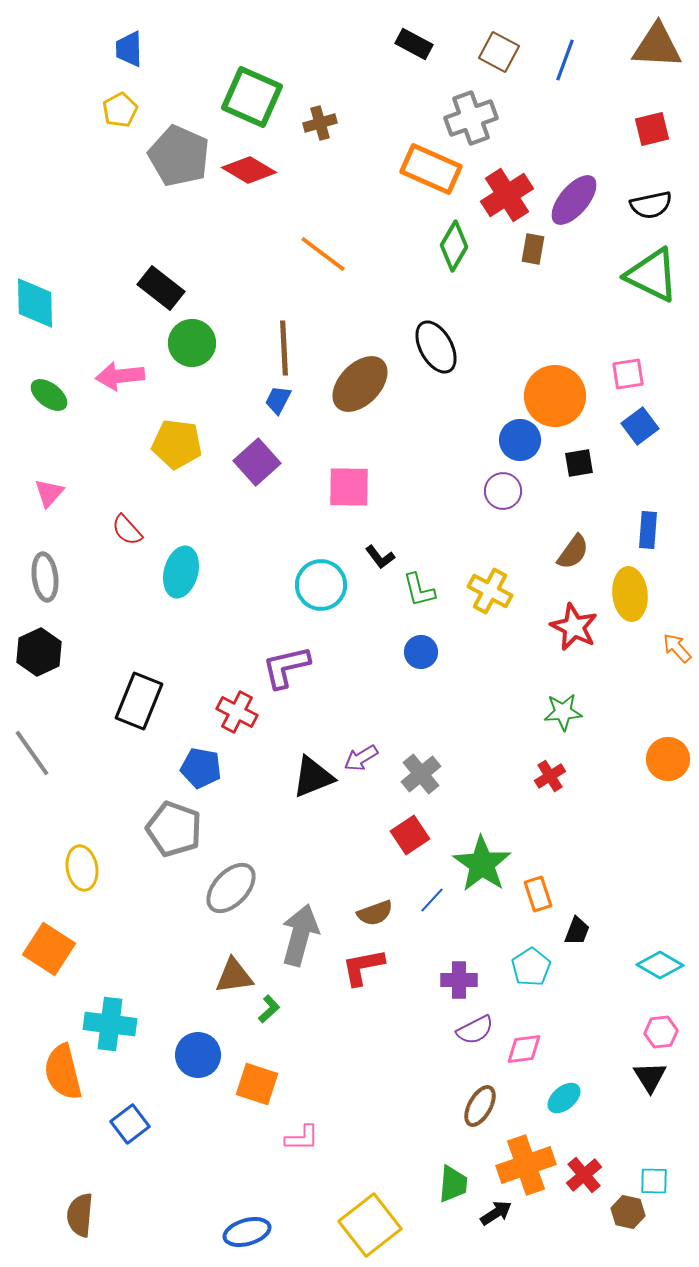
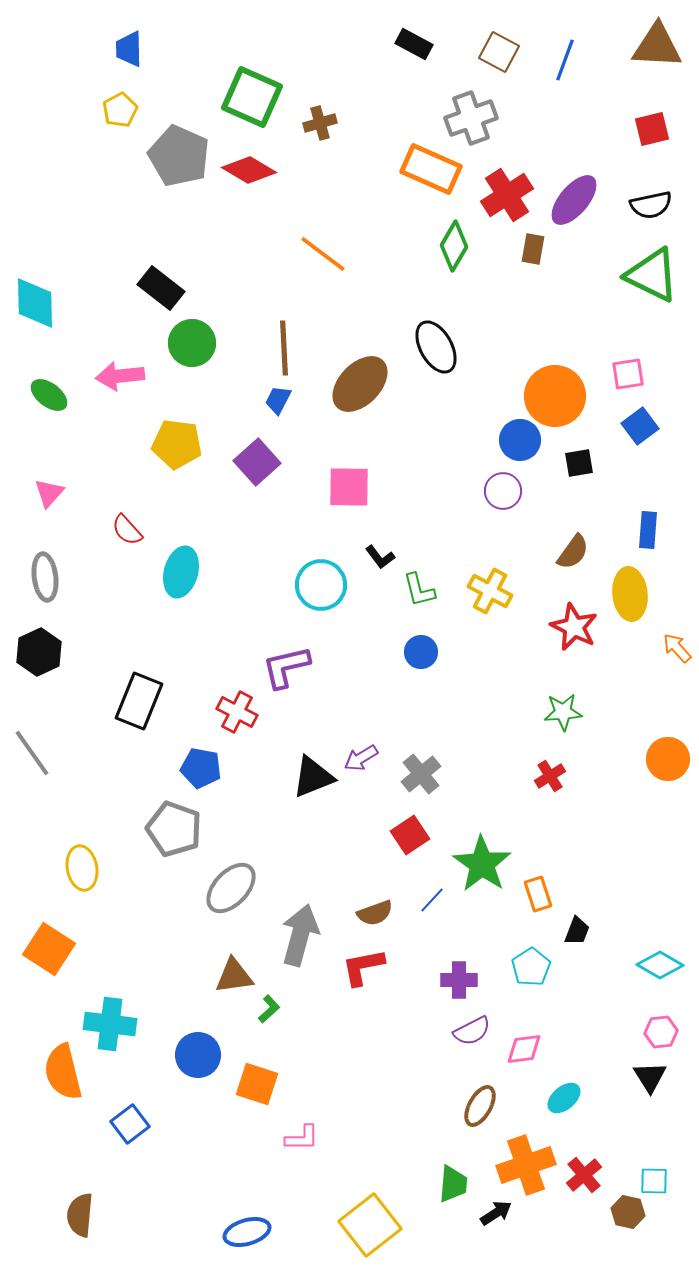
purple semicircle at (475, 1030): moved 3 px left, 1 px down
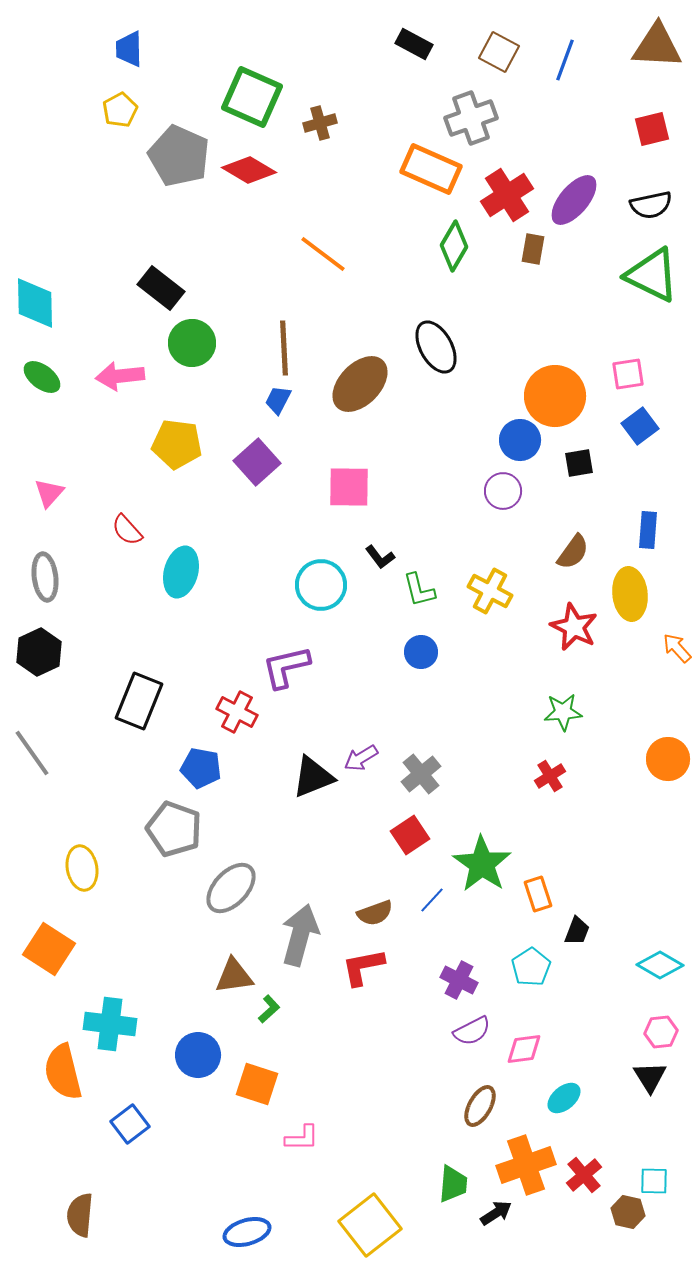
green ellipse at (49, 395): moved 7 px left, 18 px up
purple cross at (459, 980): rotated 27 degrees clockwise
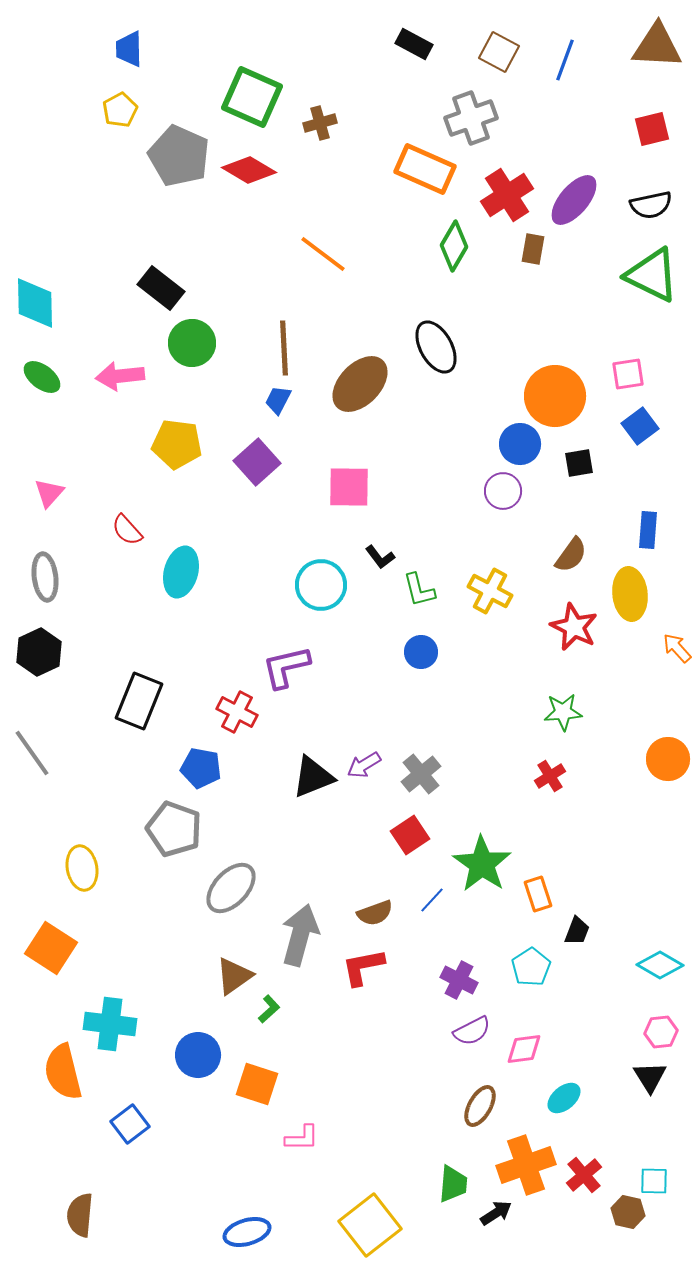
orange rectangle at (431, 169): moved 6 px left
blue circle at (520, 440): moved 4 px down
brown semicircle at (573, 552): moved 2 px left, 3 px down
purple arrow at (361, 758): moved 3 px right, 7 px down
orange square at (49, 949): moved 2 px right, 1 px up
brown triangle at (234, 976): rotated 27 degrees counterclockwise
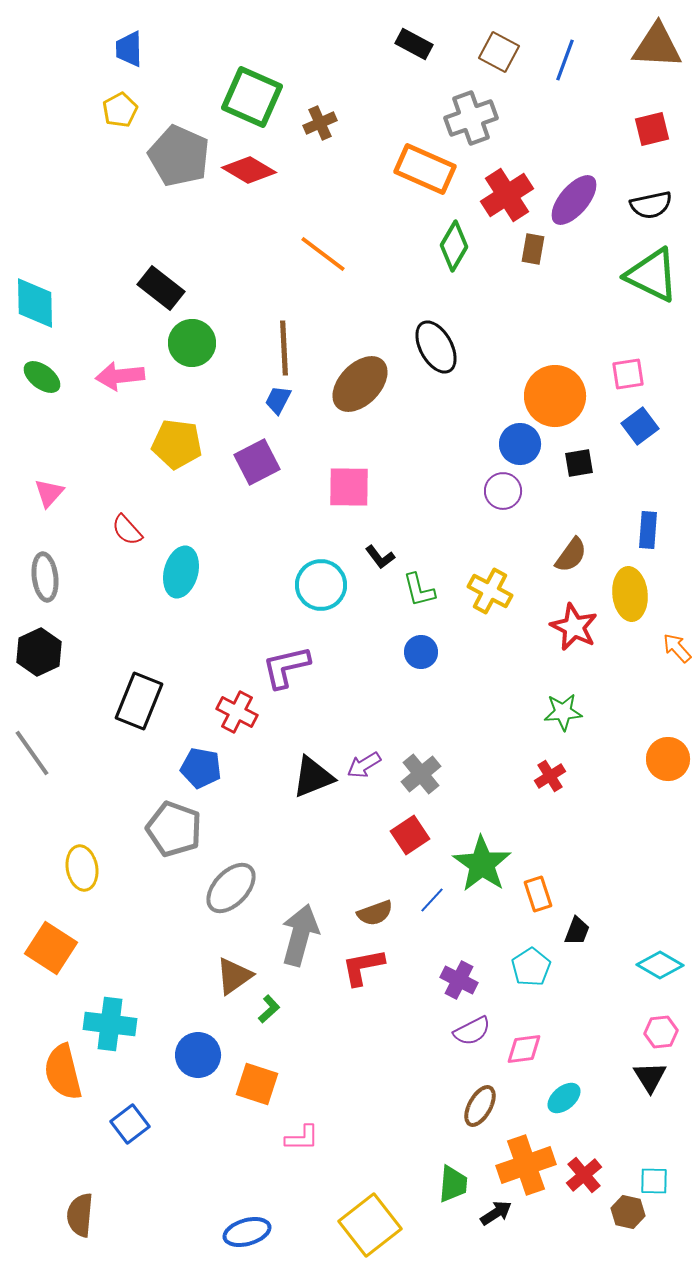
brown cross at (320, 123): rotated 8 degrees counterclockwise
purple square at (257, 462): rotated 15 degrees clockwise
